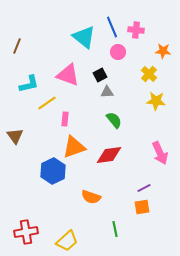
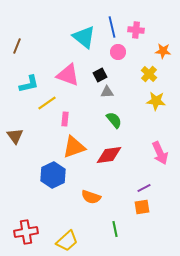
blue line: rotated 10 degrees clockwise
blue hexagon: moved 4 px down
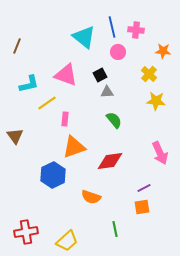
pink triangle: moved 2 px left
red diamond: moved 1 px right, 6 px down
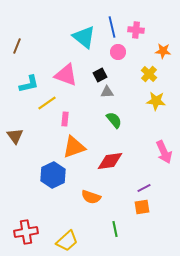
pink arrow: moved 4 px right, 1 px up
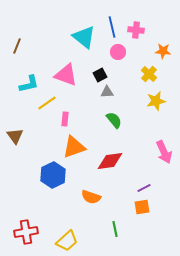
yellow star: rotated 18 degrees counterclockwise
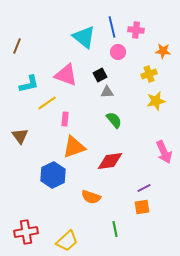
yellow cross: rotated 28 degrees clockwise
brown triangle: moved 5 px right
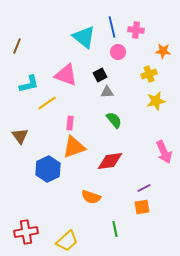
pink rectangle: moved 5 px right, 4 px down
blue hexagon: moved 5 px left, 6 px up
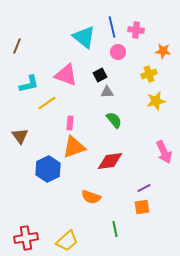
red cross: moved 6 px down
